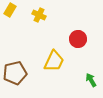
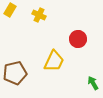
green arrow: moved 2 px right, 3 px down
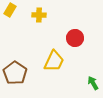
yellow cross: rotated 24 degrees counterclockwise
red circle: moved 3 px left, 1 px up
brown pentagon: rotated 25 degrees counterclockwise
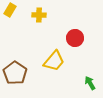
yellow trapezoid: rotated 15 degrees clockwise
green arrow: moved 3 px left
